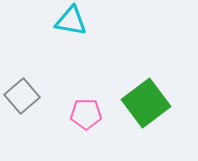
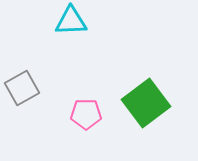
cyan triangle: rotated 12 degrees counterclockwise
gray square: moved 8 px up; rotated 12 degrees clockwise
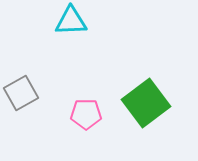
gray square: moved 1 px left, 5 px down
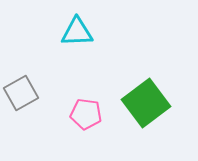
cyan triangle: moved 6 px right, 11 px down
pink pentagon: rotated 8 degrees clockwise
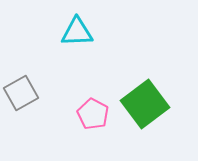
green square: moved 1 px left, 1 px down
pink pentagon: moved 7 px right; rotated 20 degrees clockwise
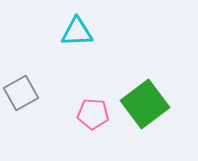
pink pentagon: rotated 24 degrees counterclockwise
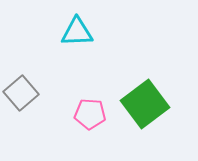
gray square: rotated 12 degrees counterclockwise
pink pentagon: moved 3 px left
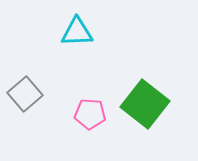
gray square: moved 4 px right, 1 px down
green square: rotated 15 degrees counterclockwise
